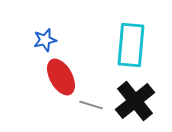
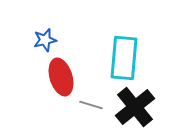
cyan rectangle: moved 7 px left, 13 px down
red ellipse: rotated 12 degrees clockwise
black cross: moved 6 px down
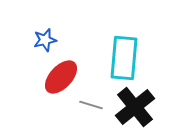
red ellipse: rotated 60 degrees clockwise
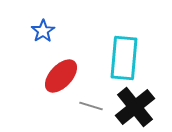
blue star: moved 2 px left, 9 px up; rotated 20 degrees counterclockwise
red ellipse: moved 1 px up
gray line: moved 1 px down
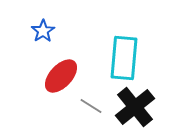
gray line: rotated 15 degrees clockwise
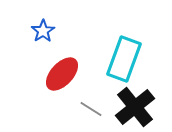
cyan rectangle: moved 1 px down; rotated 15 degrees clockwise
red ellipse: moved 1 px right, 2 px up
gray line: moved 3 px down
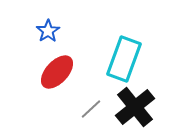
blue star: moved 5 px right
red ellipse: moved 5 px left, 2 px up
gray line: rotated 75 degrees counterclockwise
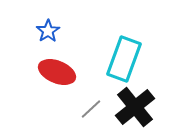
red ellipse: rotated 69 degrees clockwise
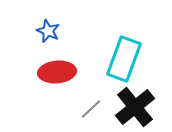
blue star: rotated 15 degrees counterclockwise
red ellipse: rotated 27 degrees counterclockwise
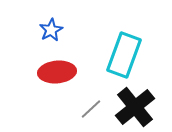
blue star: moved 3 px right, 1 px up; rotated 20 degrees clockwise
cyan rectangle: moved 4 px up
